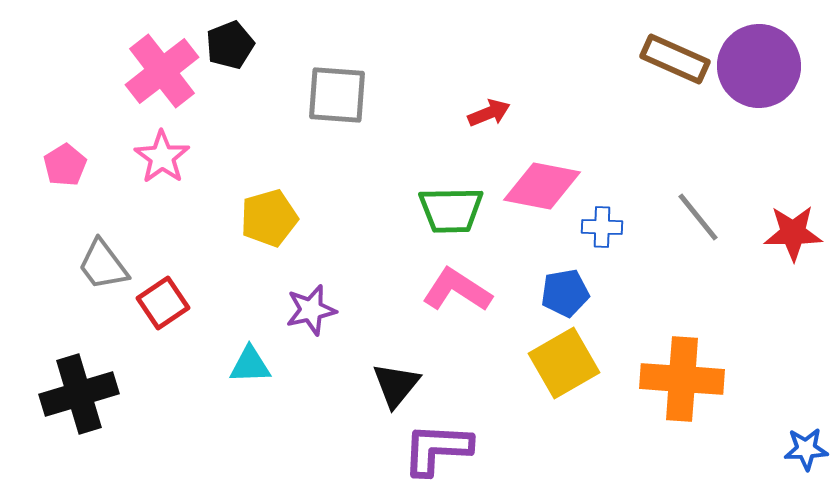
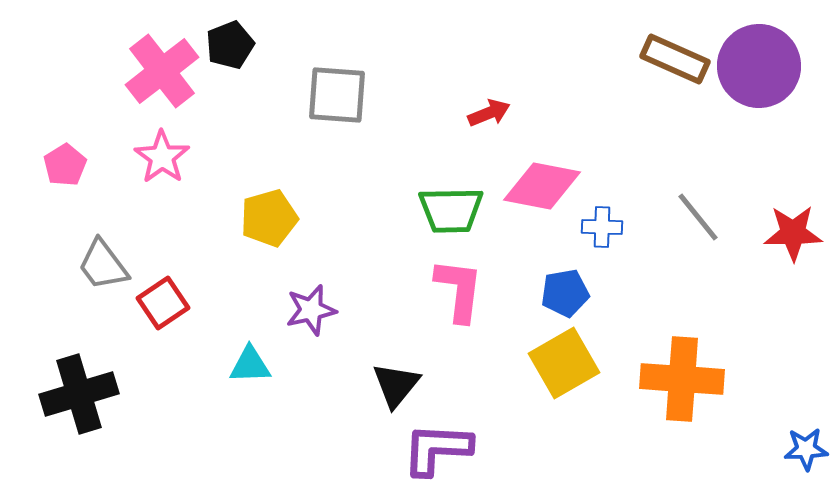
pink L-shape: moved 2 px right; rotated 64 degrees clockwise
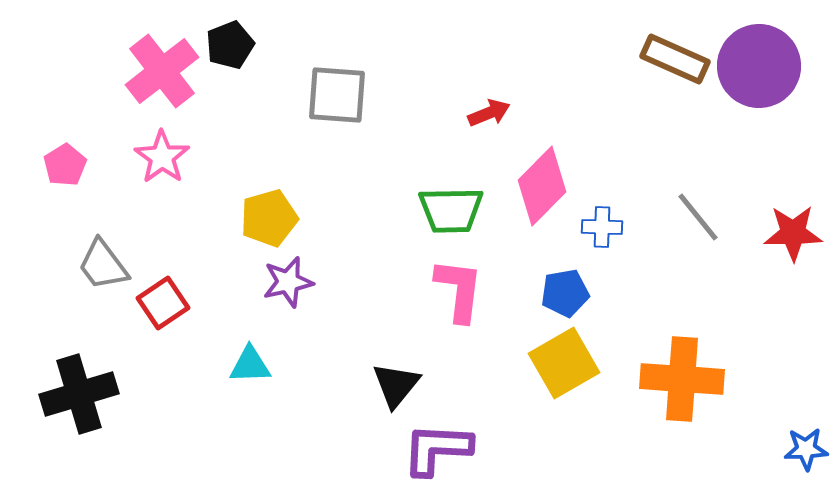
pink diamond: rotated 56 degrees counterclockwise
purple star: moved 23 px left, 28 px up
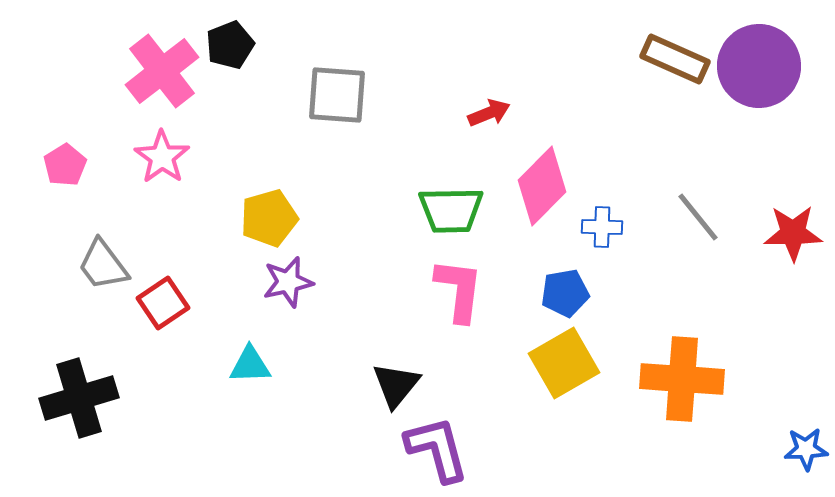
black cross: moved 4 px down
purple L-shape: rotated 72 degrees clockwise
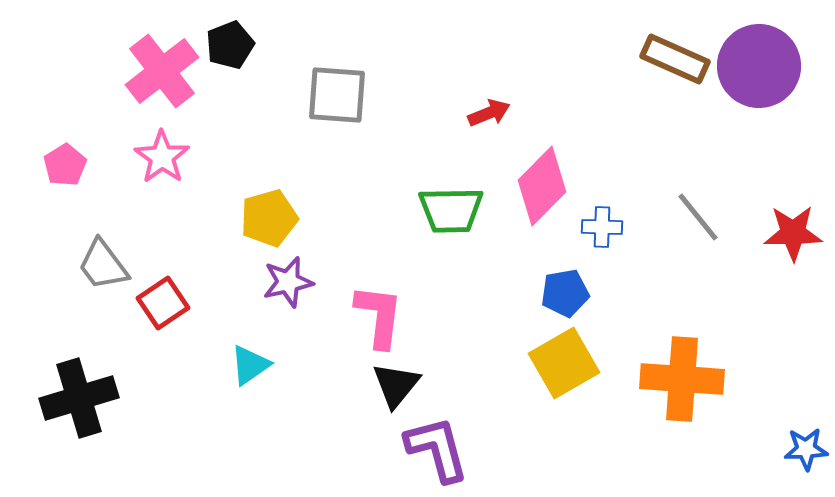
pink L-shape: moved 80 px left, 26 px down
cyan triangle: rotated 33 degrees counterclockwise
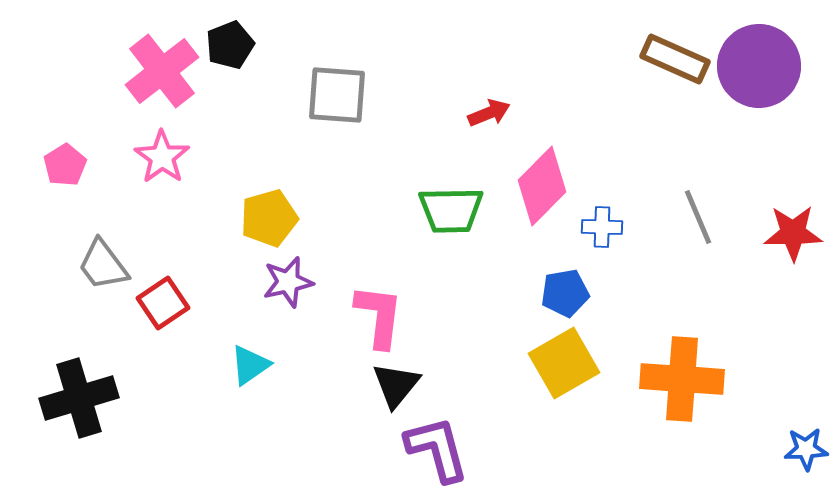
gray line: rotated 16 degrees clockwise
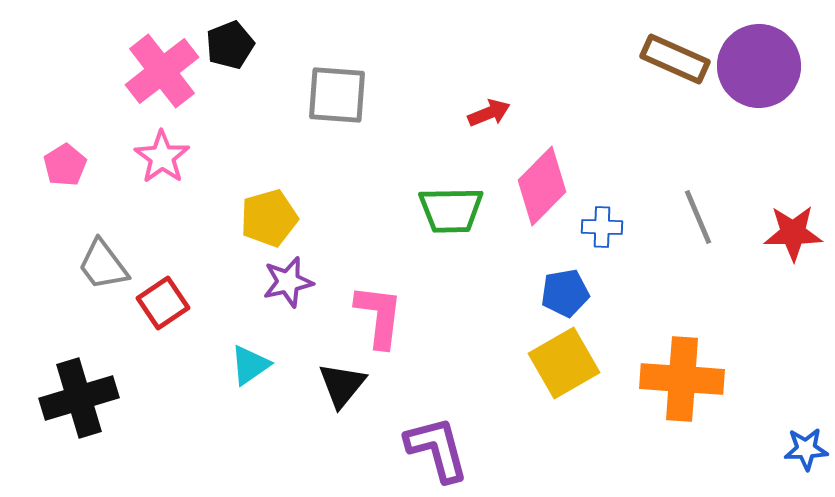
black triangle: moved 54 px left
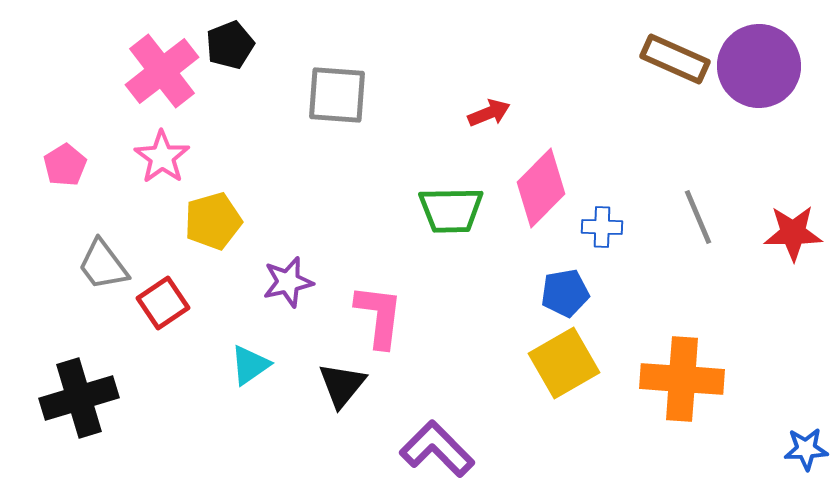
pink diamond: moved 1 px left, 2 px down
yellow pentagon: moved 56 px left, 3 px down
purple L-shape: rotated 30 degrees counterclockwise
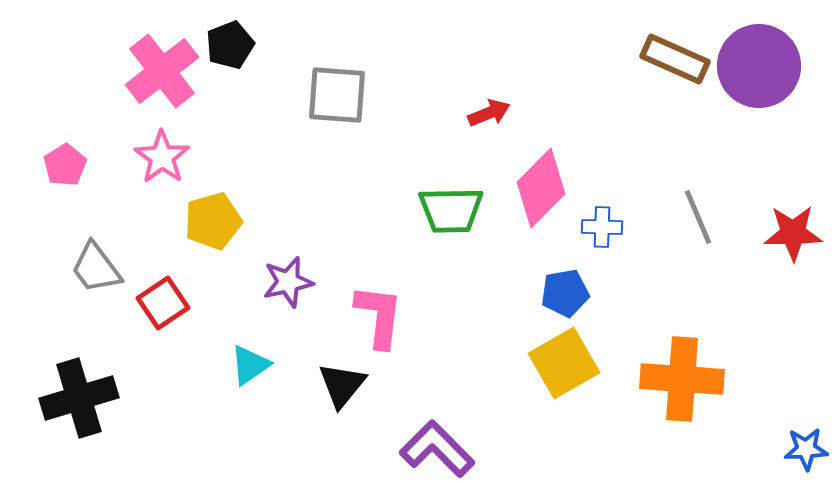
gray trapezoid: moved 7 px left, 3 px down
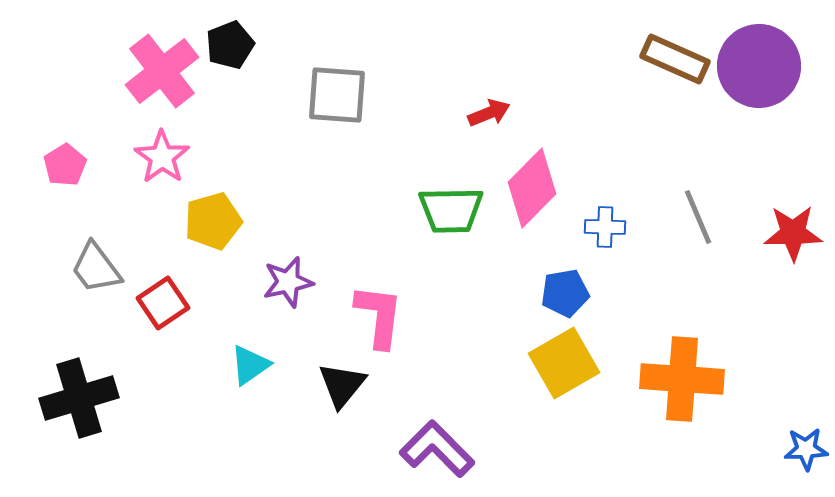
pink diamond: moved 9 px left
blue cross: moved 3 px right
